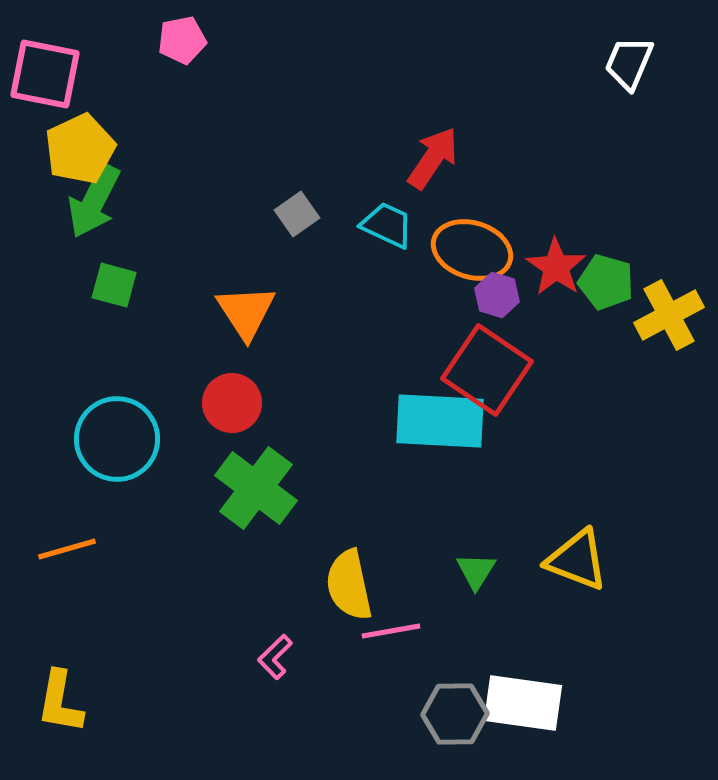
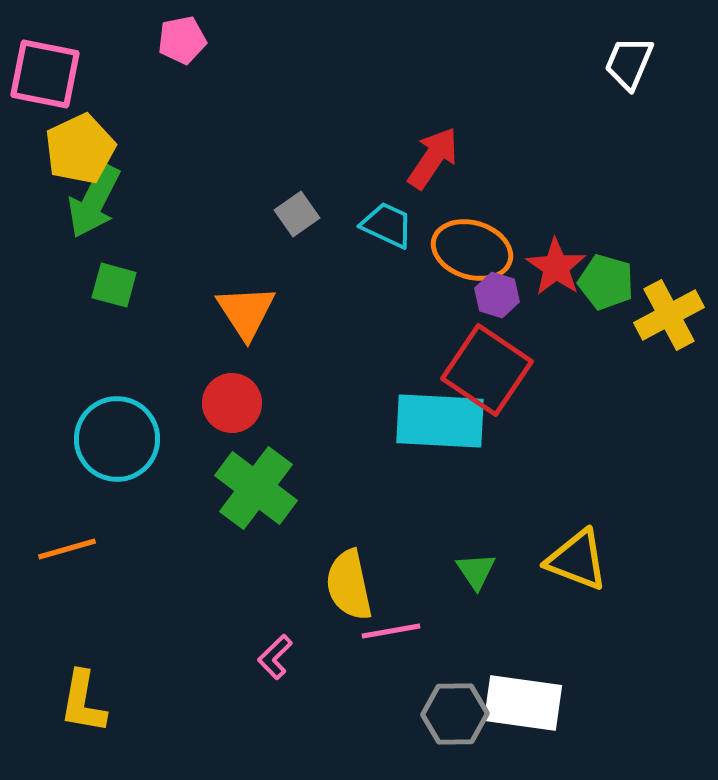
green triangle: rotated 6 degrees counterclockwise
yellow L-shape: moved 23 px right
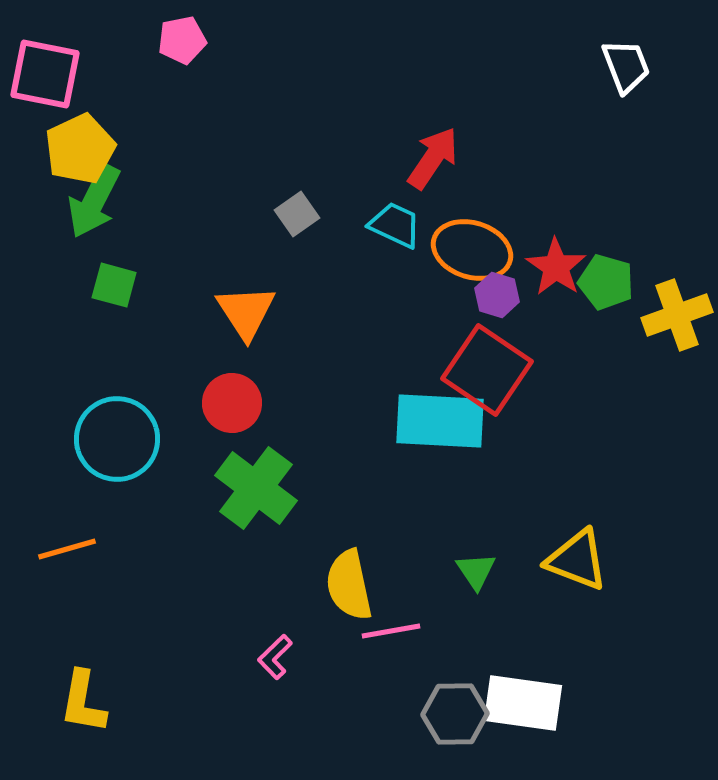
white trapezoid: moved 3 px left, 3 px down; rotated 136 degrees clockwise
cyan trapezoid: moved 8 px right
yellow cross: moved 8 px right; rotated 8 degrees clockwise
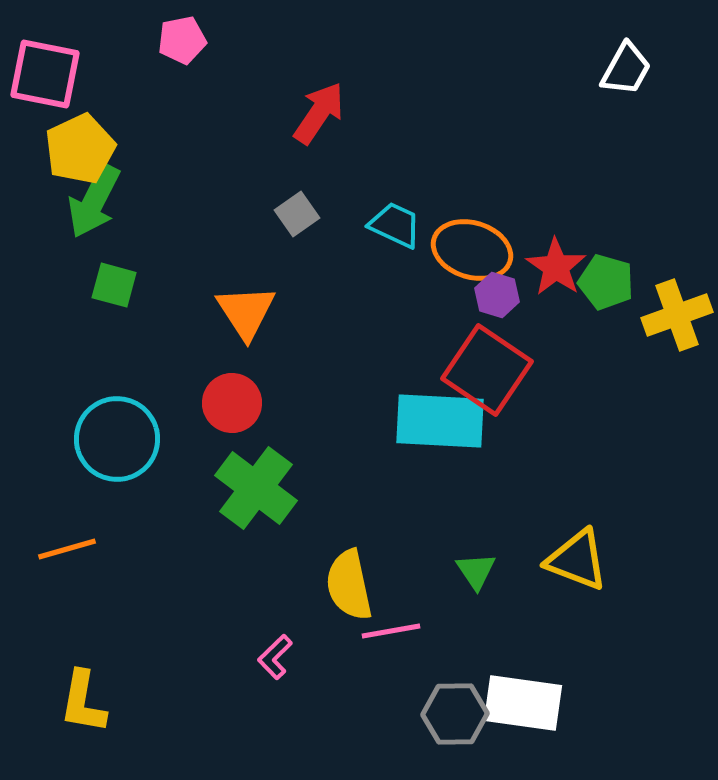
white trapezoid: moved 3 px down; rotated 50 degrees clockwise
red arrow: moved 114 px left, 45 px up
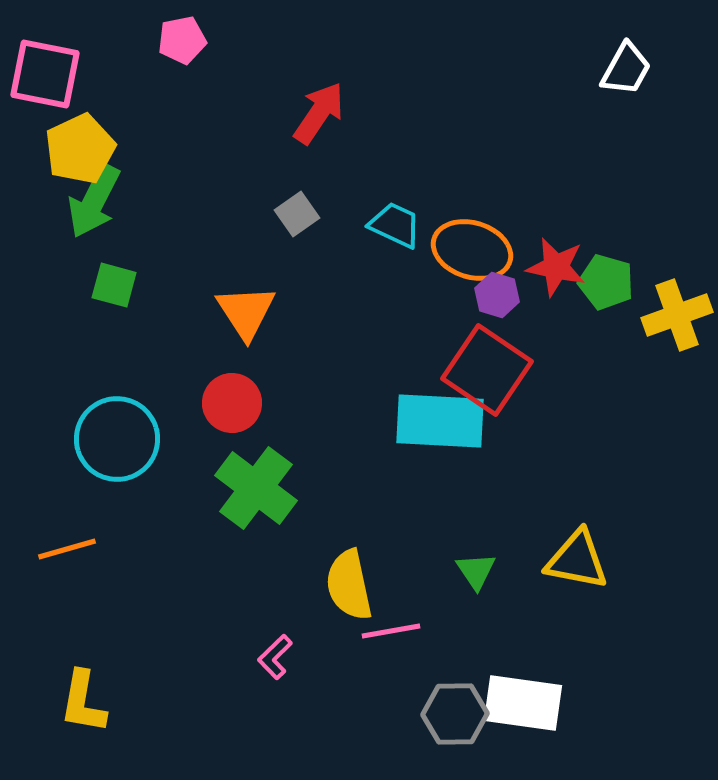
red star: rotated 22 degrees counterclockwise
yellow triangle: rotated 10 degrees counterclockwise
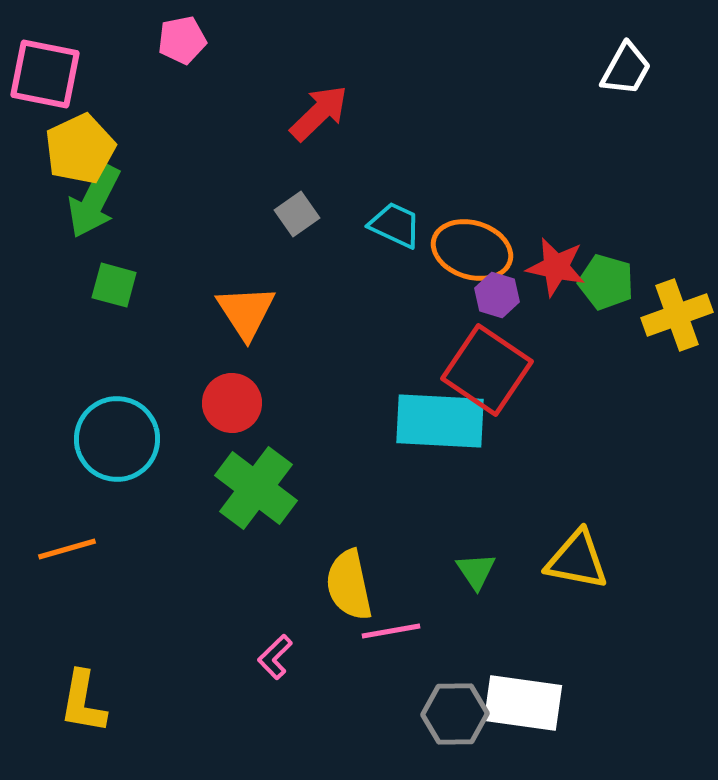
red arrow: rotated 12 degrees clockwise
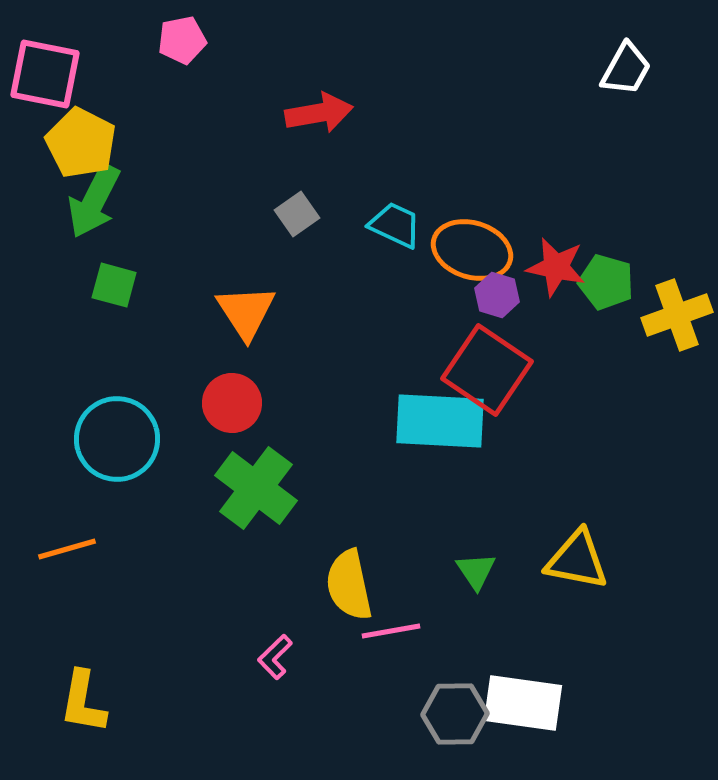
red arrow: rotated 34 degrees clockwise
yellow pentagon: moved 1 px right, 6 px up; rotated 20 degrees counterclockwise
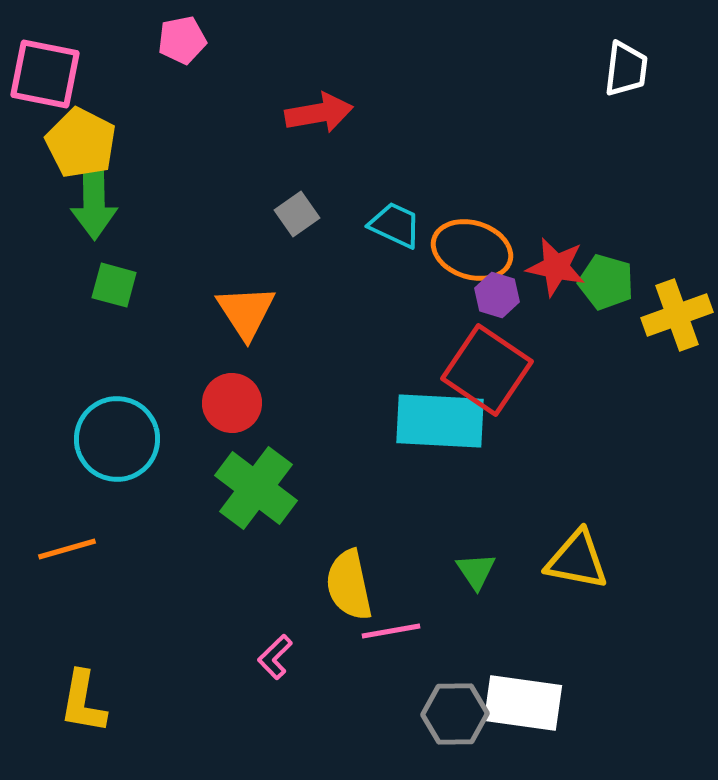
white trapezoid: rotated 22 degrees counterclockwise
green arrow: rotated 28 degrees counterclockwise
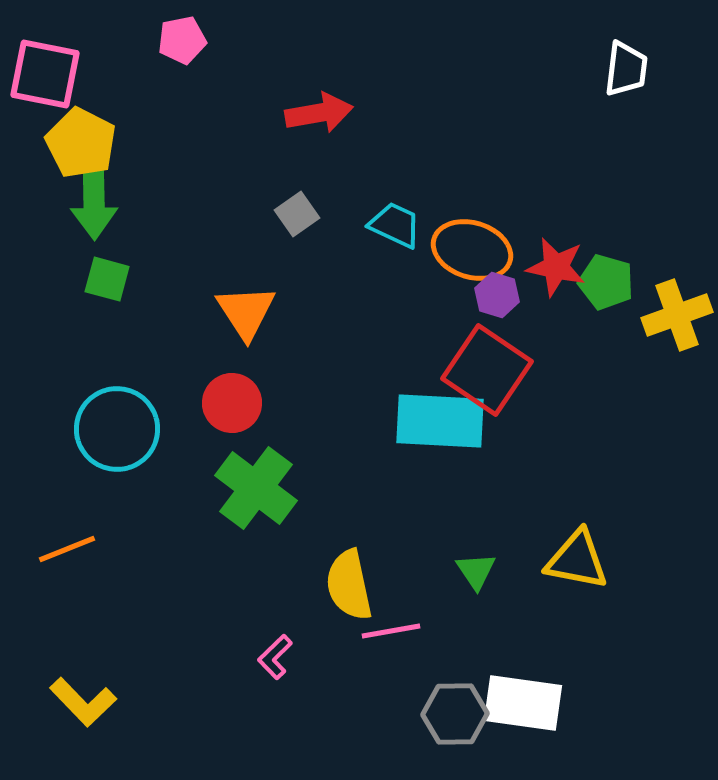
green square: moved 7 px left, 6 px up
cyan circle: moved 10 px up
orange line: rotated 6 degrees counterclockwise
yellow L-shape: rotated 54 degrees counterclockwise
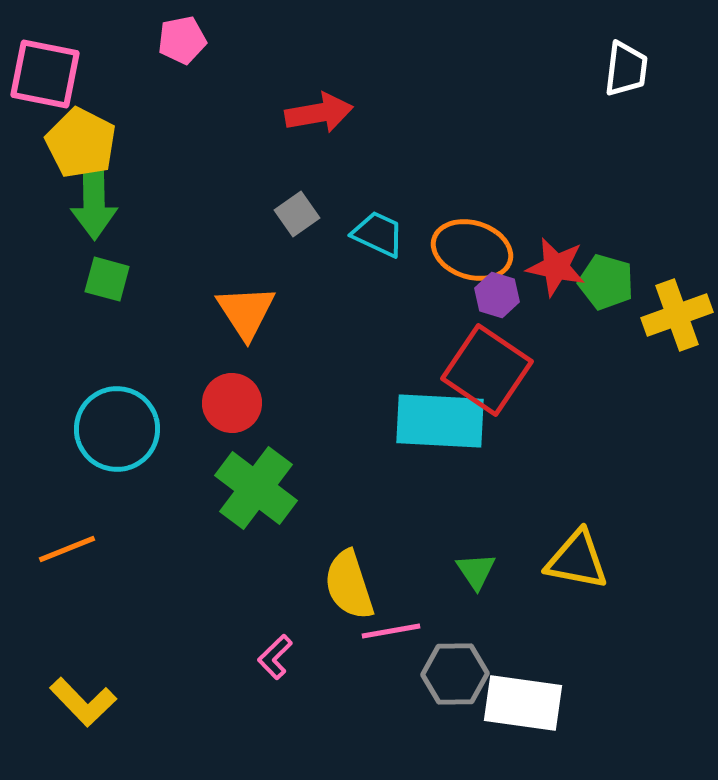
cyan trapezoid: moved 17 px left, 9 px down
yellow semicircle: rotated 6 degrees counterclockwise
gray hexagon: moved 40 px up
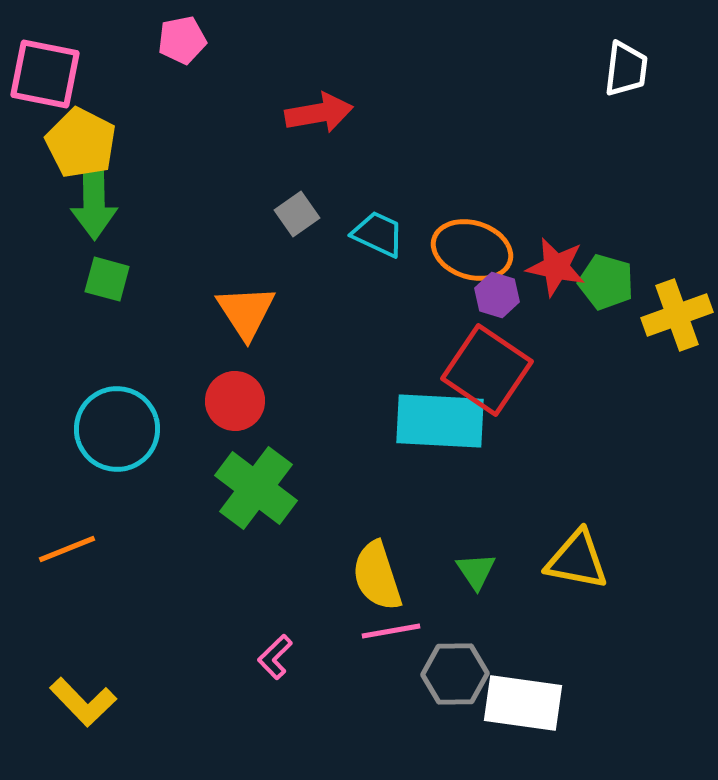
red circle: moved 3 px right, 2 px up
yellow semicircle: moved 28 px right, 9 px up
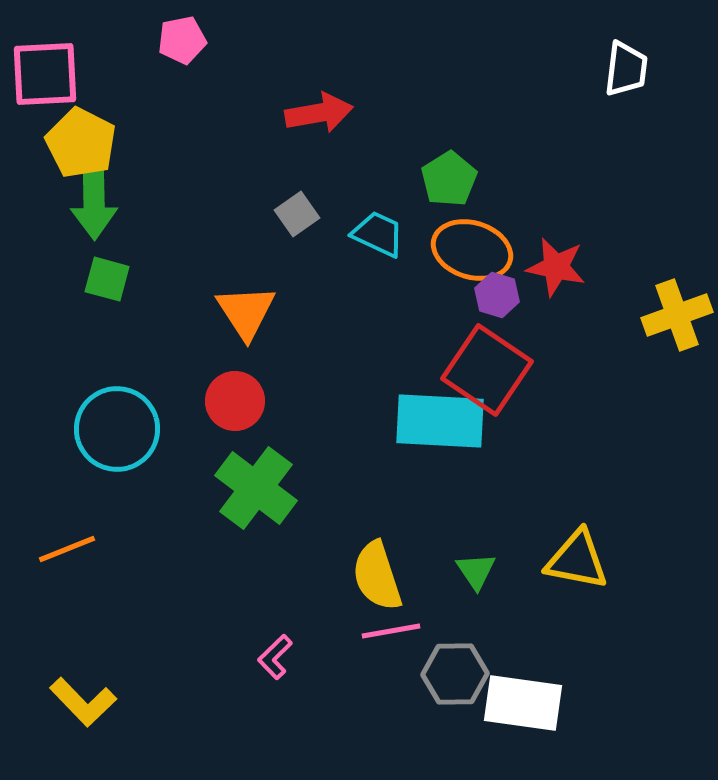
pink square: rotated 14 degrees counterclockwise
green pentagon: moved 157 px left, 103 px up; rotated 24 degrees clockwise
